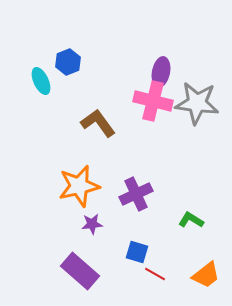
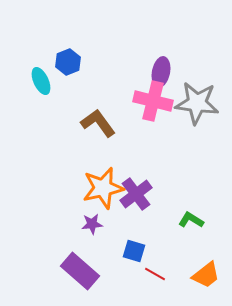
orange star: moved 24 px right, 2 px down
purple cross: rotated 12 degrees counterclockwise
blue square: moved 3 px left, 1 px up
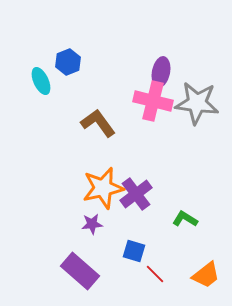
green L-shape: moved 6 px left, 1 px up
red line: rotated 15 degrees clockwise
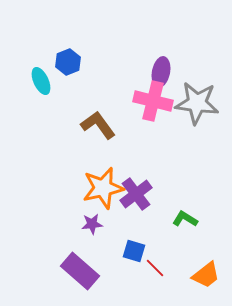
brown L-shape: moved 2 px down
red line: moved 6 px up
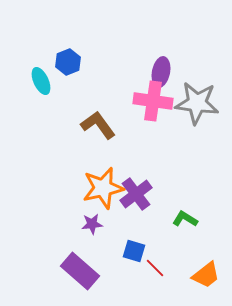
pink cross: rotated 6 degrees counterclockwise
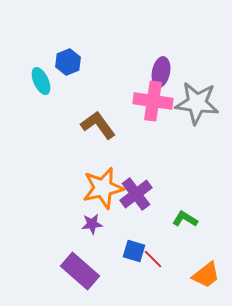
red line: moved 2 px left, 9 px up
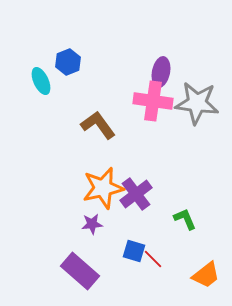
green L-shape: rotated 35 degrees clockwise
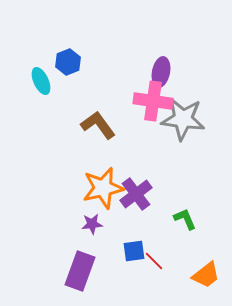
gray star: moved 14 px left, 16 px down
blue square: rotated 25 degrees counterclockwise
red line: moved 1 px right, 2 px down
purple rectangle: rotated 69 degrees clockwise
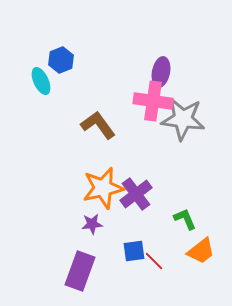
blue hexagon: moved 7 px left, 2 px up
orange trapezoid: moved 5 px left, 24 px up
